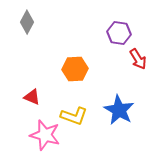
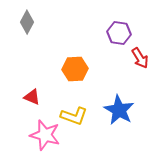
red arrow: moved 2 px right, 1 px up
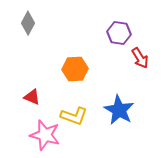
gray diamond: moved 1 px right, 1 px down
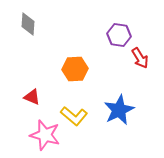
gray diamond: moved 1 px down; rotated 25 degrees counterclockwise
purple hexagon: moved 2 px down
blue star: rotated 16 degrees clockwise
yellow L-shape: rotated 20 degrees clockwise
